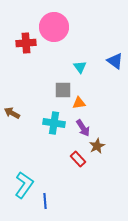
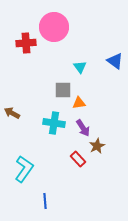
cyan L-shape: moved 16 px up
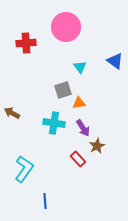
pink circle: moved 12 px right
gray square: rotated 18 degrees counterclockwise
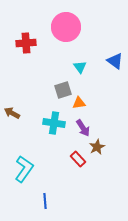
brown star: moved 1 px down
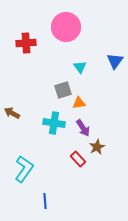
blue triangle: rotated 30 degrees clockwise
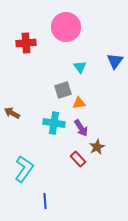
purple arrow: moved 2 px left
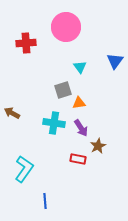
brown star: moved 1 px right, 1 px up
red rectangle: rotated 35 degrees counterclockwise
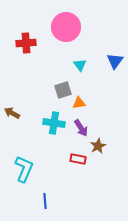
cyan triangle: moved 2 px up
cyan L-shape: rotated 12 degrees counterclockwise
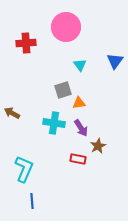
blue line: moved 13 px left
